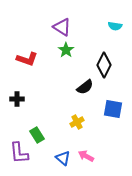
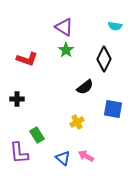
purple triangle: moved 2 px right
black diamond: moved 6 px up
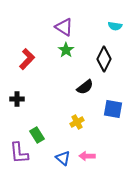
red L-shape: rotated 65 degrees counterclockwise
pink arrow: moved 1 px right; rotated 28 degrees counterclockwise
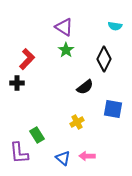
black cross: moved 16 px up
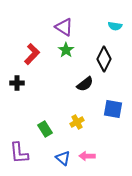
red L-shape: moved 5 px right, 5 px up
black semicircle: moved 3 px up
green rectangle: moved 8 px right, 6 px up
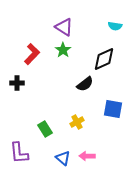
green star: moved 3 px left
black diamond: rotated 40 degrees clockwise
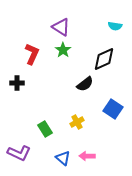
purple triangle: moved 3 px left
red L-shape: rotated 20 degrees counterclockwise
blue square: rotated 24 degrees clockwise
purple L-shape: rotated 60 degrees counterclockwise
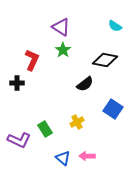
cyan semicircle: rotated 24 degrees clockwise
red L-shape: moved 6 px down
black diamond: moved 1 px right, 1 px down; rotated 35 degrees clockwise
purple L-shape: moved 13 px up
